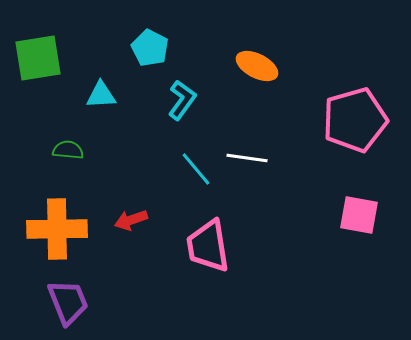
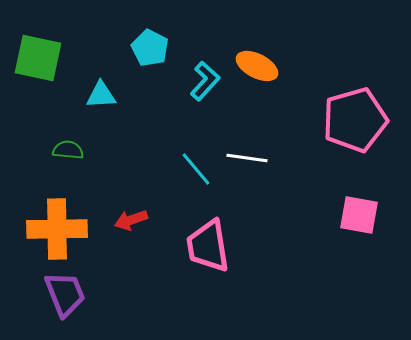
green square: rotated 21 degrees clockwise
cyan L-shape: moved 23 px right, 19 px up; rotated 6 degrees clockwise
purple trapezoid: moved 3 px left, 8 px up
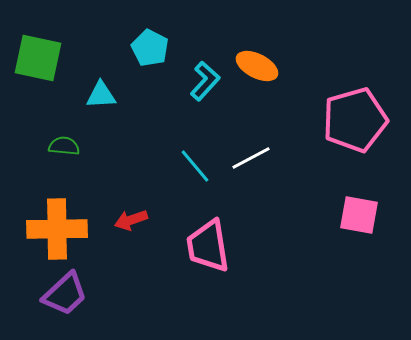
green semicircle: moved 4 px left, 4 px up
white line: moved 4 px right; rotated 36 degrees counterclockwise
cyan line: moved 1 px left, 3 px up
purple trapezoid: rotated 69 degrees clockwise
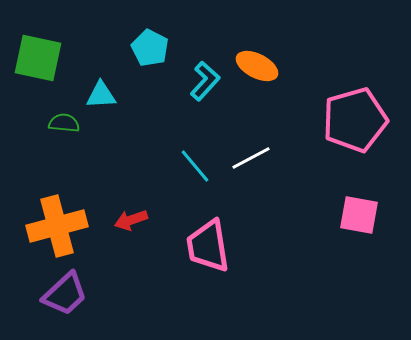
green semicircle: moved 23 px up
orange cross: moved 3 px up; rotated 14 degrees counterclockwise
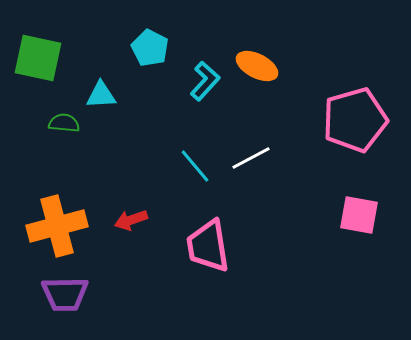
purple trapezoid: rotated 42 degrees clockwise
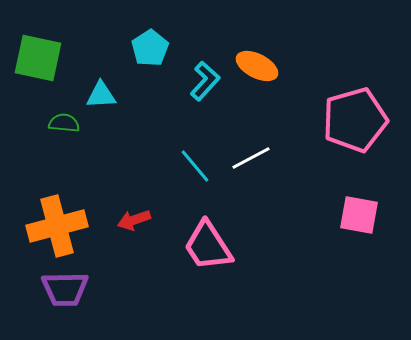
cyan pentagon: rotated 12 degrees clockwise
red arrow: moved 3 px right
pink trapezoid: rotated 24 degrees counterclockwise
purple trapezoid: moved 5 px up
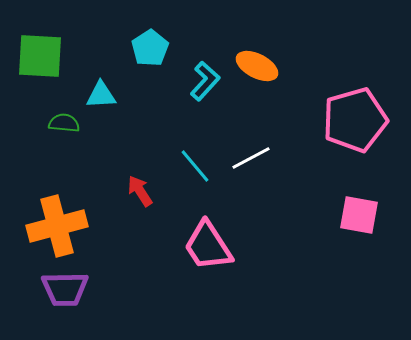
green square: moved 2 px right, 2 px up; rotated 9 degrees counterclockwise
red arrow: moved 6 px right, 29 px up; rotated 76 degrees clockwise
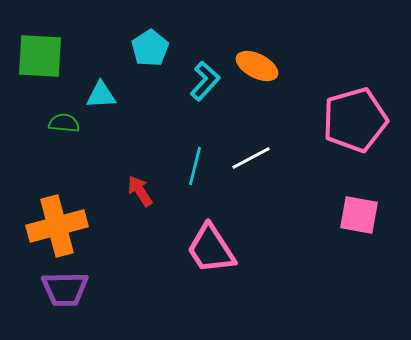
cyan line: rotated 54 degrees clockwise
pink trapezoid: moved 3 px right, 3 px down
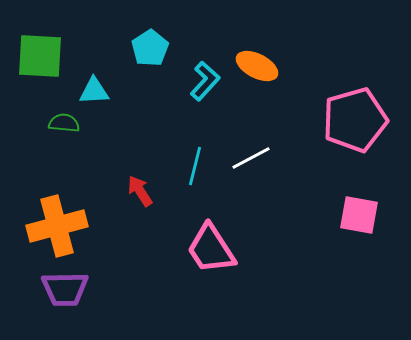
cyan triangle: moved 7 px left, 4 px up
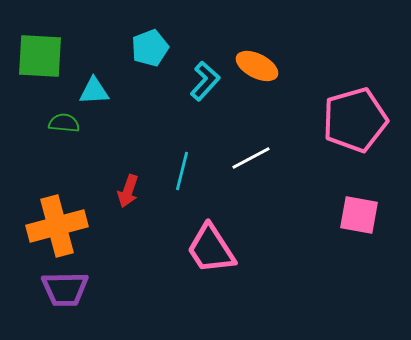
cyan pentagon: rotated 12 degrees clockwise
cyan line: moved 13 px left, 5 px down
red arrow: moved 12 px left; rotated 128 degrees counterclockwise
